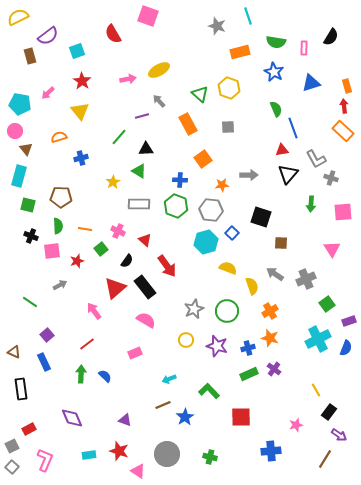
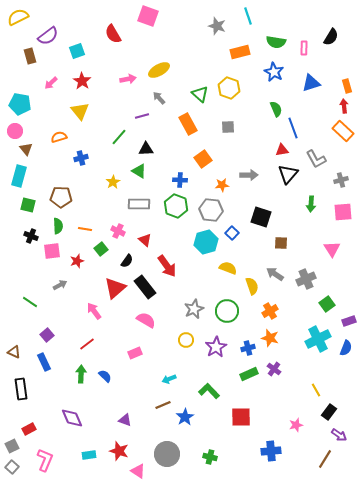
pink arrow at (48, 93): moved 3 px right, 10 px up
gray arrow at (159, 101): moved 3 px up
gray cross at (331, 178): moved 10 px right, 2 px down; rotated 32 degrees counterclockwise
purple star at (217, 346): moved 1 px left, 1 px down; rotated 25 degrees clockwise
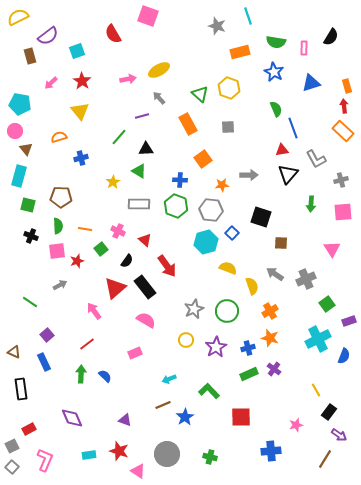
pink square at (52, 251): moved 5 px right
blue semicircle at (346, 348): moved 2 px left, 8 px down
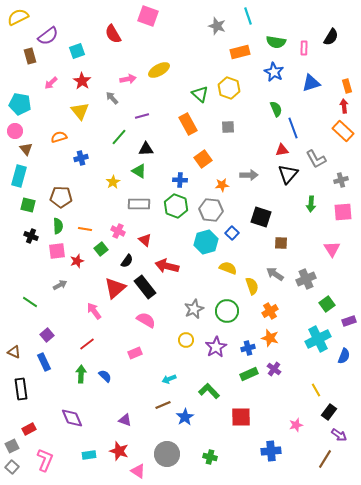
gray arrow at (159, 98): moved 47 px left
red arrow at (167, 266): rotated 140 degrees clockwise
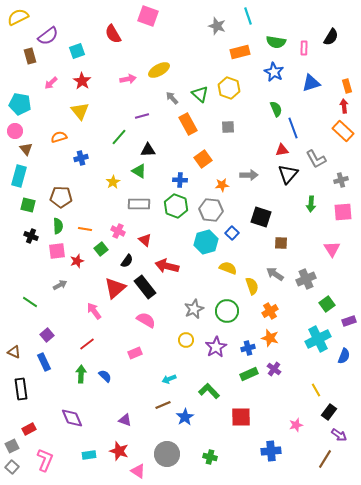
gray arrow at (112, 98): moved 60 px right
black triangle at (146, 149): moved 2 px right, 1 px down
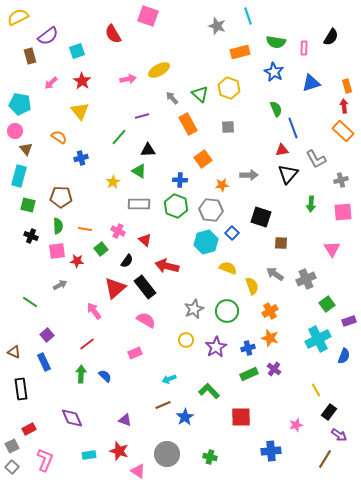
orange semicircle at (59, 137): rotated 49 degrees clockwise
red star at (77, 261): rotated 24 degrees clockwise
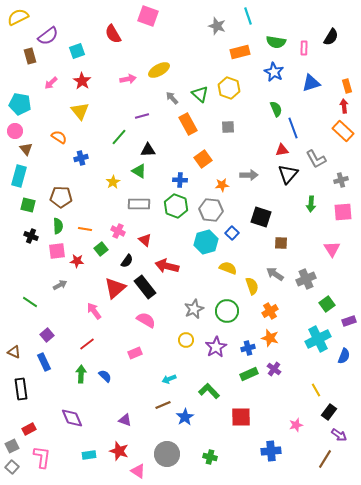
pink L-shape at (45, 460): moved 3 px left, 3 px up; rotated 15 degrees counterclockwise
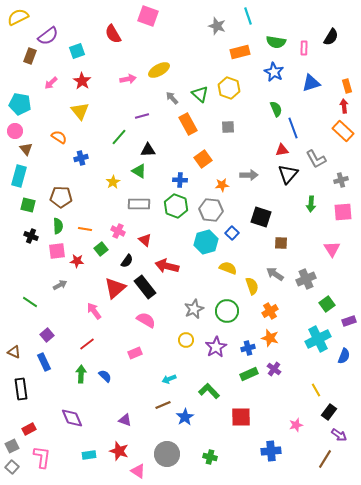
brown rectangle at (30, 56): rotated 35 degrees clockwise
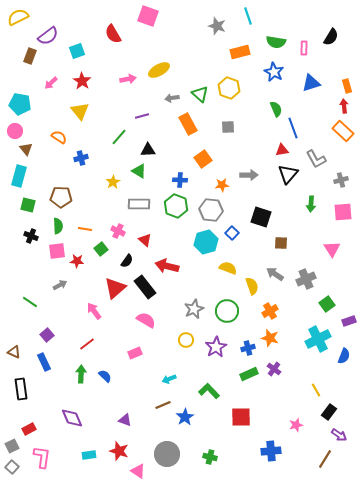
gray arrow at (172, 98): rotated 56 degrees counterclockwise
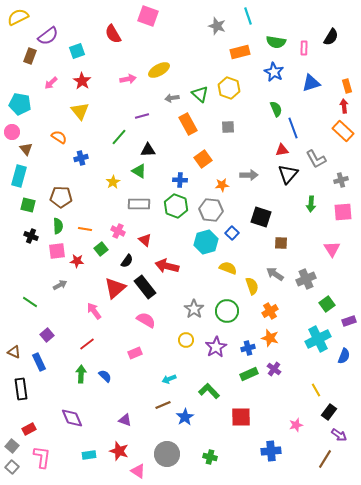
pink circle at (15, 131): moved 3 px left, 1 px down
gray star at (194, 309): rotated 12 degrees counterclockwise
blue rectangle at (44, 362): moved 5 px left
gray square at (12, 446): rotated 24 degrees counterclockwise
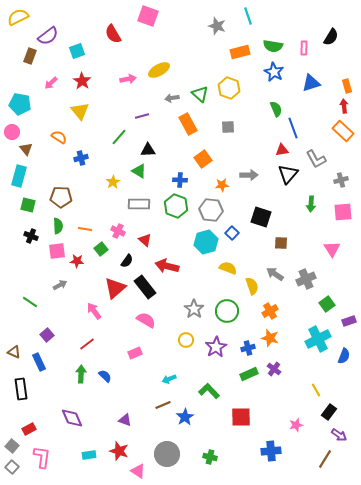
green semicircle at (276, 42): moved 3 px left, 4 px down
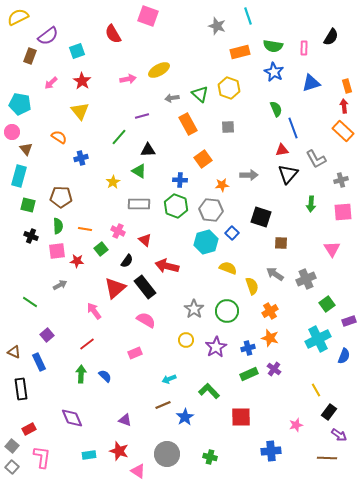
brown line at (325, 459): moved 2 px right, 1 px up; rotated 60 degrees clockwise
